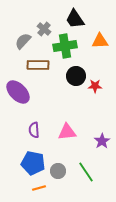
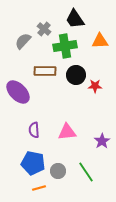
brown rectangle: moved 7 px right, 6 px down
black circle: moved 1 px up
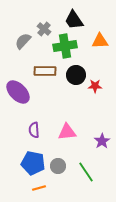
black trapezoid: moved 1 px left, 1 px down
gray circle: moved 5 px up
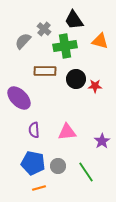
orange triangle: rotated 18 degrees clockwise
black circle: moved 4 px down
purple ellipse: moved 1 px right, 6 px down
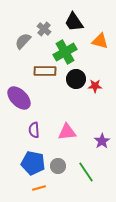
black trapezoid: moved 2 px down
green cross: moved 6 px down; rotated 20 degrees counterclockwise
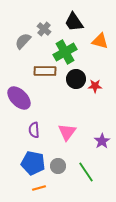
pink triangle: rotated 48 degrees counterclockwise
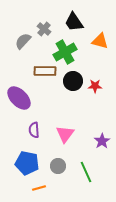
black circle: moved 3 px left, 2 px down
pink triangle: moved 2 px left, 2 px down
blue pentagon: moved 6 px left
green line: rotated 10 degrees clockwise
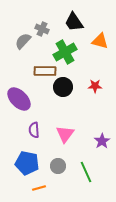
gray cross: moved 2 px left; rotated 16 degrees counterclockwise
black circle: moved 10 px left, 6 px down
purple ellipse: moved 1 px down
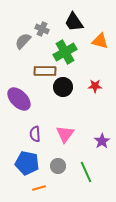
purple semicircle: moved 1 px right, 4 px down
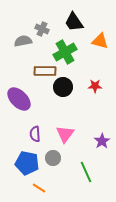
gray semicircle: rotated 36 degrees clockwise
gray circle: moved 5 px left, 8 px up
orange line: rotated 48 degrees clockwise
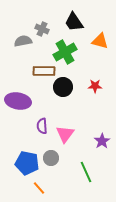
brown rectangle: moved 1 px left
purple ellipse: moved 1 px left, 2 px down; rotated 35 degrees counterclockwise
purple semicircle: moved 7 px right, 8 px up
gray circle: moved 2 px left
orange line: rotated 16 degrees clockwise
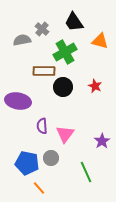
gray cross: rotated 16 degrees clockwise
gray semicircle: moved 1 px left, 1 px up
red star: rotated 24 degrees clockwise
